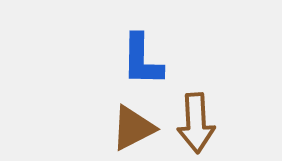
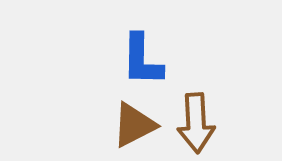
brown triangle: moved 1 px right, 3 px up
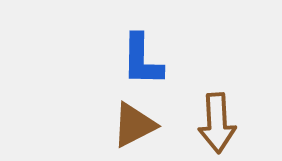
brown arrow: moved 21 px right
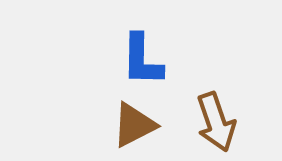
brown arrow: moved 1 px left, 1 px up; rotated 16 degrees counterclockwise
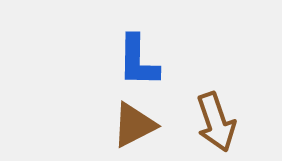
blue L-shape: moved 4 px left, 1 px down
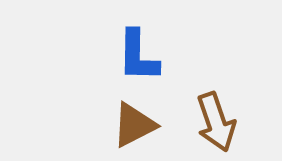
blue L-shape: moved 5 px up
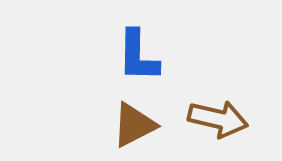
brown arrow: moved 2 px right, 3 px up; rotated 58 degrees counterclockwise
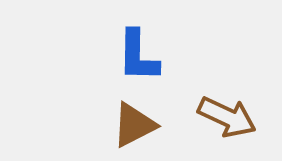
brown arrow: moved 9 px right, 2 px up; rotated 12 degrees clockwise
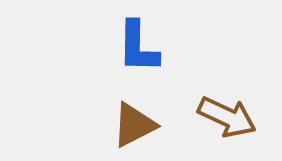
blue L-shape: moved 9 px up
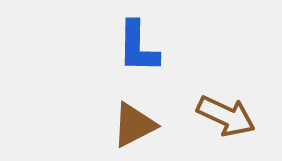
brown arrow: moved 1 px left, 1 px up
